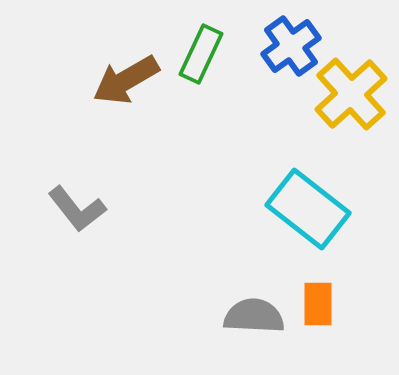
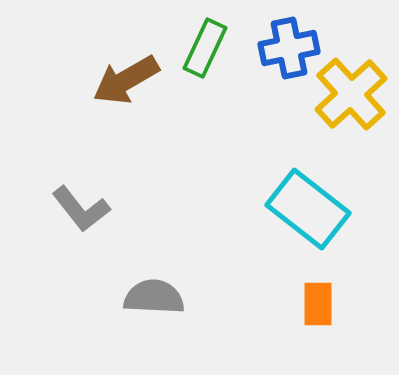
blue cross: moved 2 px left, 2 px down; rotated 24 degrees clockwise
green rectangle: moved 4 px right, 6 px up
gray L-shape: moved 4 px right
gray semicircle: moved 100 px left, 19 px up
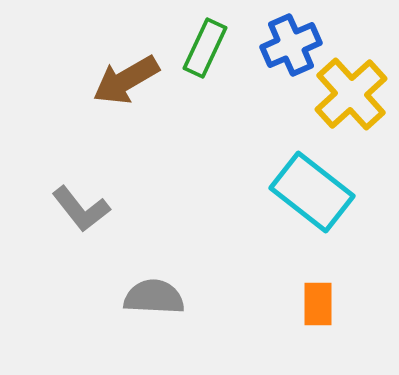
blue cross: moved 2 px right, 3 px up; rotated 12 degrees counterclockwise
cyan rectangle: moved 4 px right, 17 px up
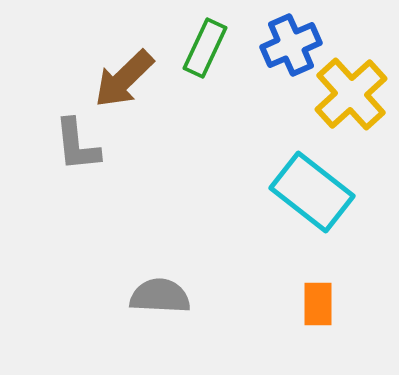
brown arrow: moved 2 px left, 1 px up; rotated 14 degrees counterclockwise
gray L-shape: moved 4 px left, 64 px up; rotated 32 degrees clockwise
gray semicircle: moved 6 px right, 1 px up
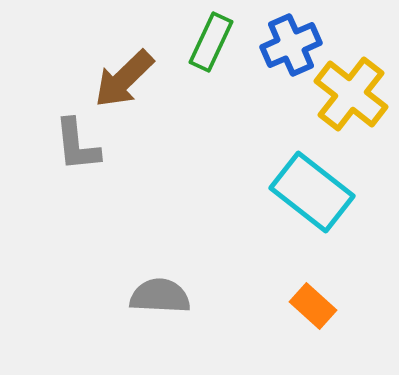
green rectangle: moved 6 px right, 6 px up
yellow cross: rotated 10 degrees counterclockwise
orange rectangle: moved 5 px left, 2 px down; rotated 48 degrees counterclockwise
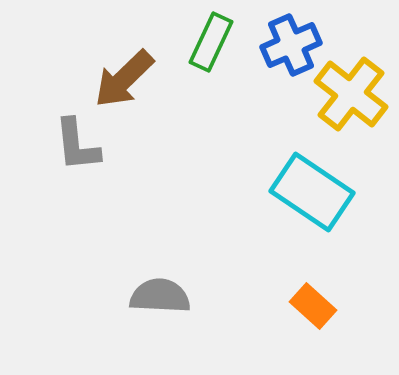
cyan rectangle: rotated 4 degrees counterclockwise
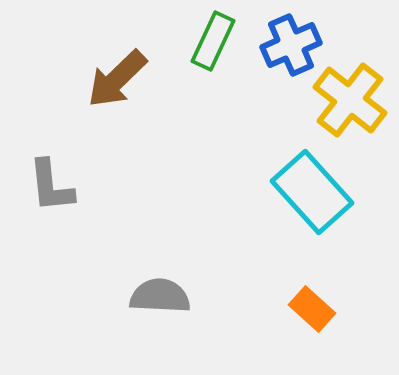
green rectangle: moved 2 px right, 1 px up
brown arrow: moved 7 px left
yellow cross: moved 1 px left, 6 px down
gray L-shape: moved 26 px left, 41 px down
cyan rectangle: rotated 14 degrees clockwise
orange rectangle: moved 1 px left, 3 px down
